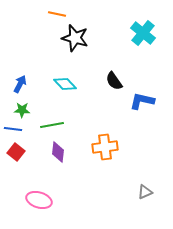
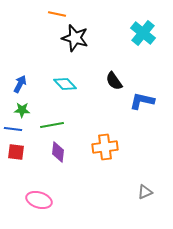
red square: rotated 30 degrees counterclockwise
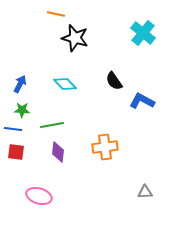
orange line: moved 1 px left
blue L-shape: rotated 15 degrees clockwise
gray triangle: rotated 21 degrees clockwise
pink ellipse: moved 4 px up
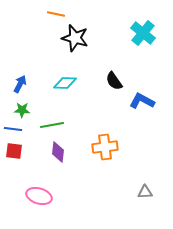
cyan diamond: moved 1 px up; rotated 45 degrees counterclockwise
red square: moved 2 px left, 1 px up
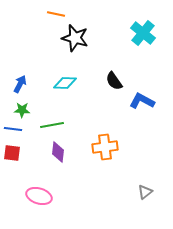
red square: moved 2 px left, 2 px down
gray triangle: rotated 35 degrees counterclockwise
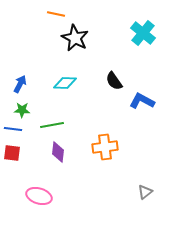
black star: rotated 12 degrees clockwise
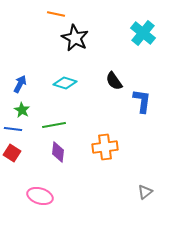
cyan diamond: rotated 15 degrees clockwise
blue L-shape: rotated 70 degrees clockwise
green star: rotated 28 degrees clockwise
green line: moved 2 px right
red square: rotated 24 degrees clockwise
pink ellipse: moved 1 px right
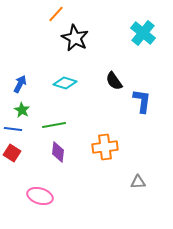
orange line: rotated 60 degrees counterclockwise
gray triangle: moved 7 px left, 10 px up; rotated 35 degrees clockwise
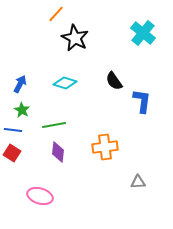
blue line: moved 1 px down
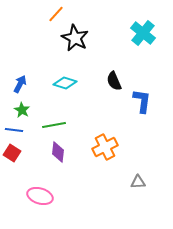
black semicircle: rotated 12 degrees clockwise
blue line: moved 1 px right
orange cross: rotated 20 degrees counterclockwise
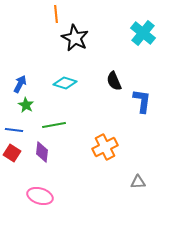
orange line: rotated 48 degrees counterclockwise
green star: moved 4 px right, 5 px up
purple diamond: moved 16 px left
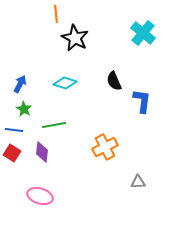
green star: moved 2 px left, 4 px down
